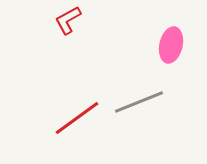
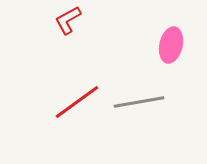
gray line: rotated 12 degrees clockwise
red line: moved 16 px up
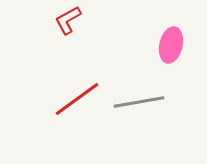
red line: moved 3 px up
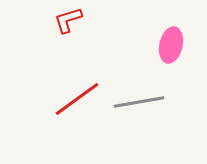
red L-shape: rotated 12 degrees clockwise
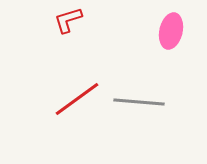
pink ellipse: moved 14 px up
gray line: rotated 15 degrees clockwise
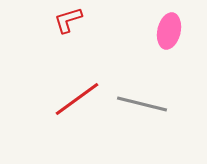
pink ellipse: moved 2 px left
gray line: moved 3 px right, 2 px down; rotated 9 degrees clockwise
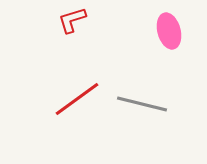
red L-shape: moved 4 px right
pink ellipse: rotated 28 degrees counterclockwise
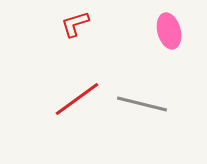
red L-shape: moved 3 px right, 4 px down
